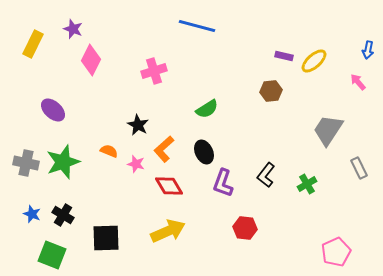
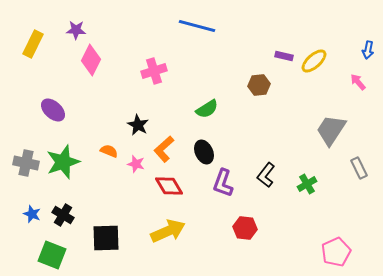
purple star: moved 3 px right, 1 px down; rotated 18 degrees counterclockwise
brown hexagon: moved 12 px left, 6 px up
gray trapezoid: moved 3 px right
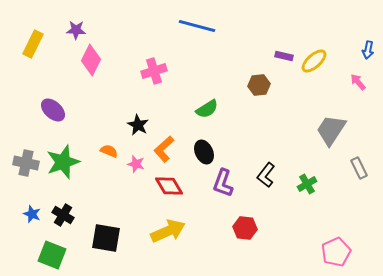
black square: rotated 12 degrees clockwise
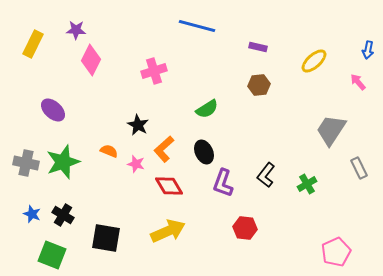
purple rectangle: moved 26 px left, 9 px up
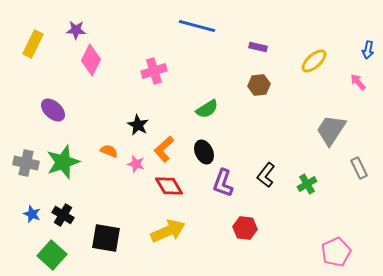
green square: rotated 20 degrees clockwise
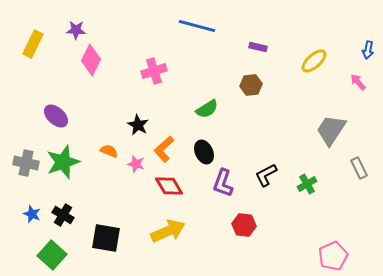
brown hexagon: moved 8 px left
purple ellipse: moved 3 px right, 6 px down
black L-shape: rotated 25 degrees clockwise
red hexagon: moved 1 px left, 3 px up
pink pentagon: moved 3 px left, 4 px down
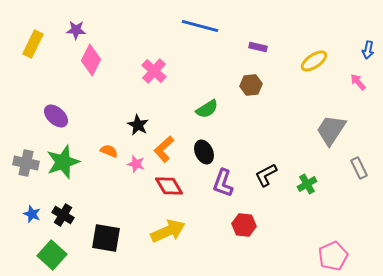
blue line: moved 3 px right
yellow ellipse: rotated 8 degrees clockwise
pink cross: rotated 30 degrees counterclockwise
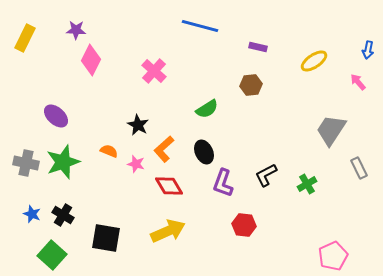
yellow rectangle: moved 8 px left, 6 px up
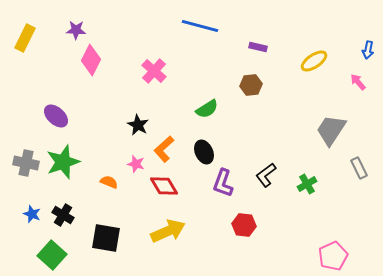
orange semicircle: moved 31 px down
black L-shape: rotated 10 degrees counterclockwise
red diamond: moved 5 px left
